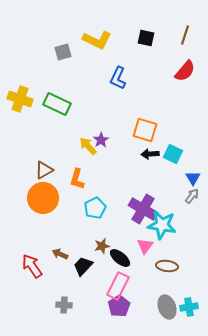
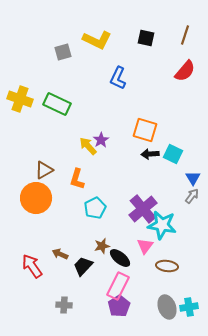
orange circle: moved 7 px left
purple cross: rotated 20 degrees clockwise
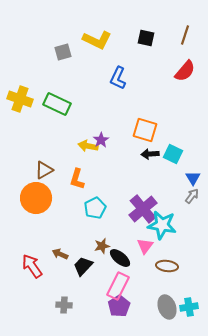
yellow arrow: rotated 36 degrees counterclockwise
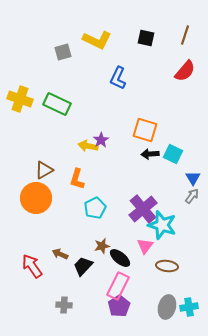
cyan star: rotated 8 degrees clockwise
gray ellipse: rotated 35 degrees clockwise
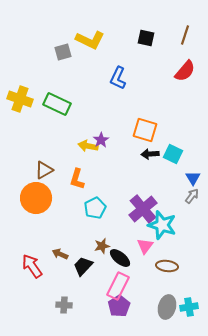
yellow L-shape: moved 7 px left
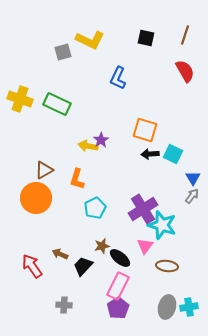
red semicircle: rotated 70 degrees counterclockwise
purple cross: rotated 8 degrees clockwise
purple pentagon: moved 1 px left, 2 px down
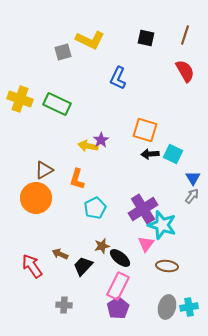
pink triangle: moved 1 px right, 2 px up
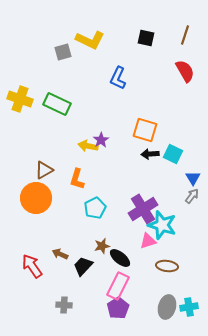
pink triangle: moved 2 px right, 3 px up; rotated 36 degrees clockwise
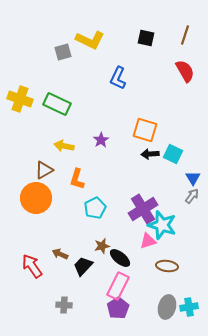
yellow arrow: moved 24 px left
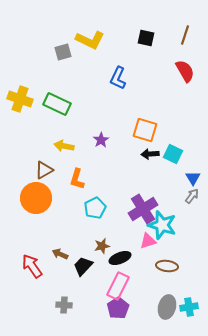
black ellipse: rotated 60 degrees counterclockwise
